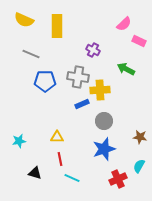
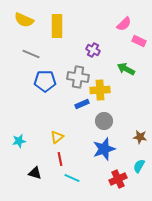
yellow triangle: rotated 40 degrees counterclockwise
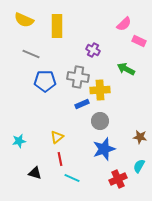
gray circle: moved 4 px left
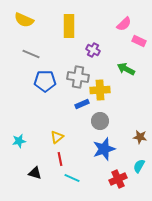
yellow rectangle: moved 12 px right
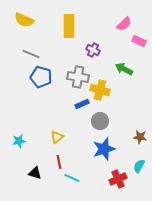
green arrow: moved 2 px left
blue pentagon: moved 4 px left, 4 px up; rotated 15 degrees clockwise
yellow cross: rotated 18 degrees clockwise
red line: moved 1 px left, 3 px down
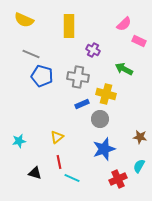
blue pentagon: moved 1 px right, 1 px up
yellow cross: moved 6 px right, 4 px down
gray circle: moved 2 px up
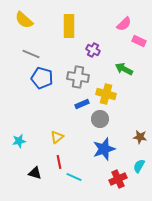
yellow semicircle: rotated 18 degrees clockwise
blue pentagon: moved 2 px down
cyan line: moved 2 px right, 1 px up
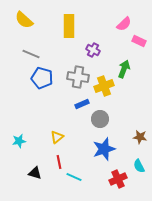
green arrow: rotated 84 degrees clockwise
yellow cross: moved 2 px left, 8 px up; rotated 36 degrees counterclockwise
cyan semicircle: rotated 56 degrees counterclockwise
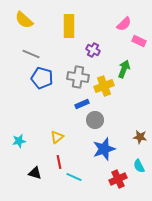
gray circle: moved 5 px left, 1 px down
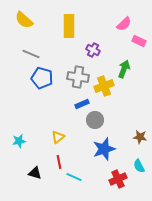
yellow triangle: moved 1 px right
